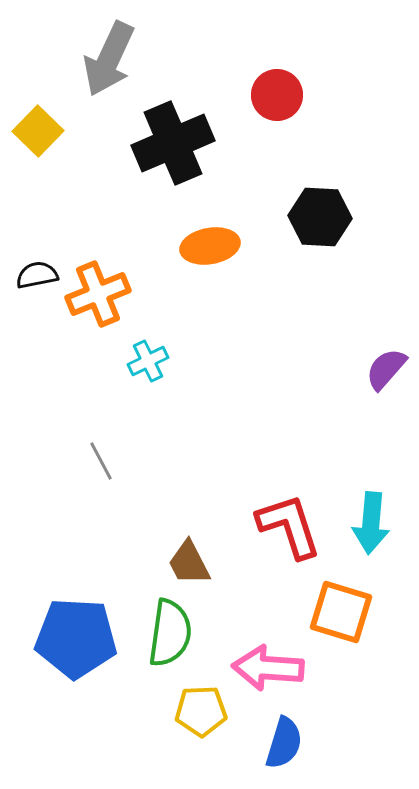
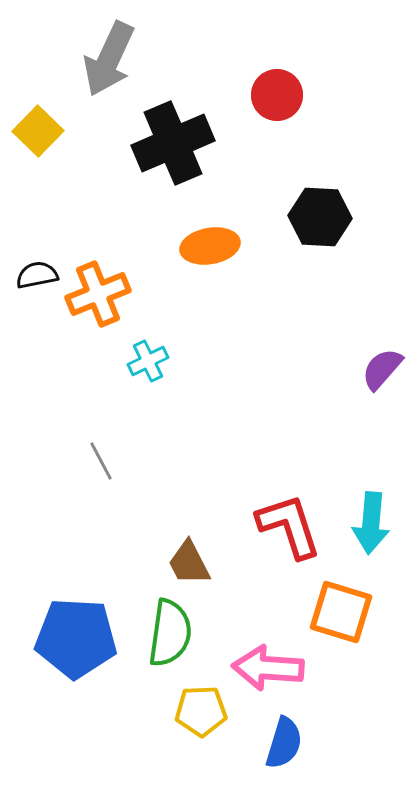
purple semicircle: moved 4 px left
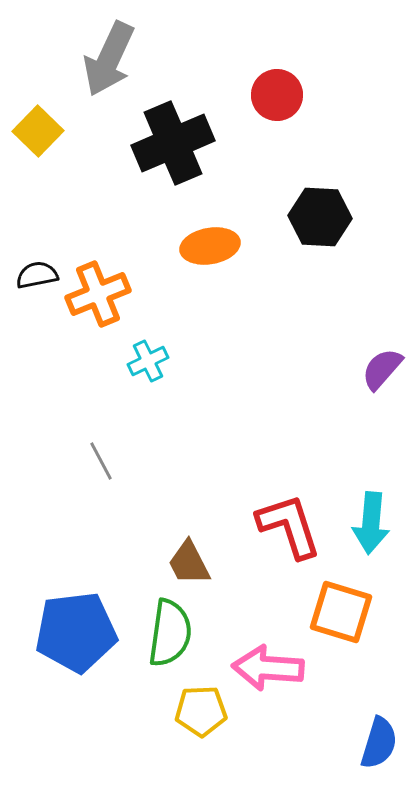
blue pentagon: moved 6 px up; rotated 10 degrees counterclockwise
blue semicircle: moved 95 px right
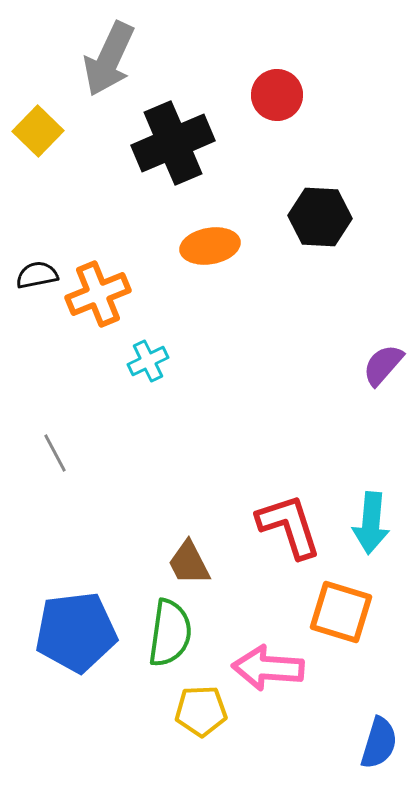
purple semicircle: moved 1 px right, 4 px up
gray line: moved 46 px left, 8 px up
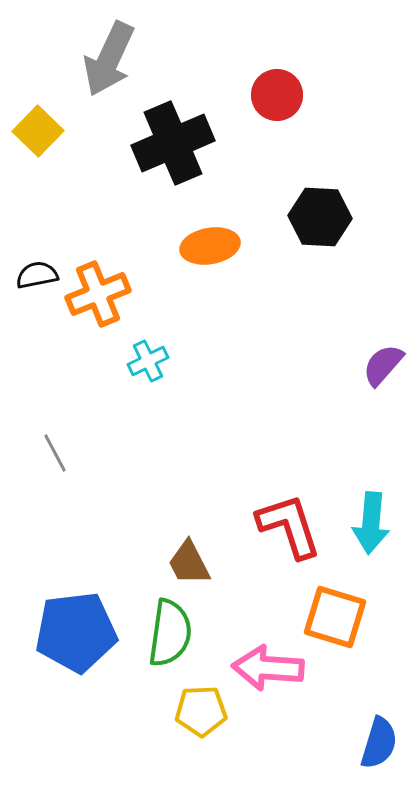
orange square: moved 6 px left, 5 px down
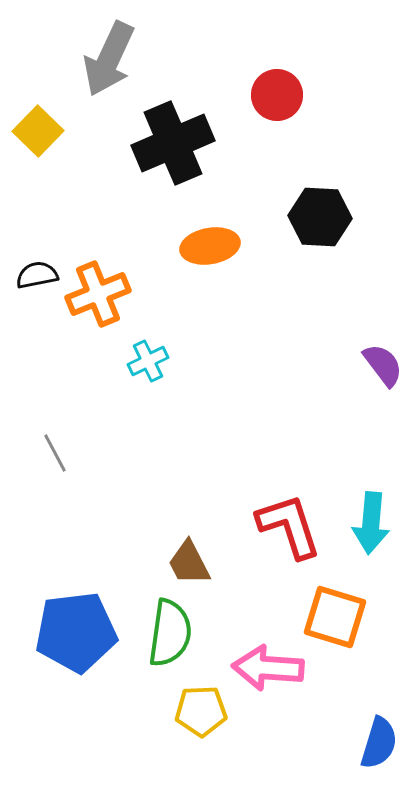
purple semicircle: rotated 102 degrees clockwise
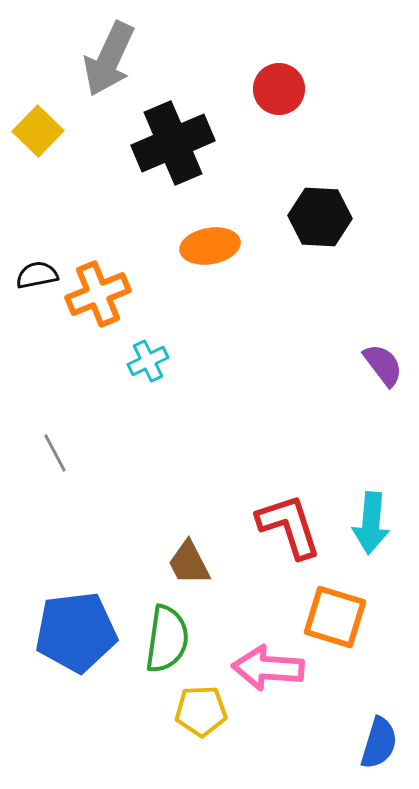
red circle: moved 2 px right, 6 px up
green semicircle: moved 3 px left, 6 px down
